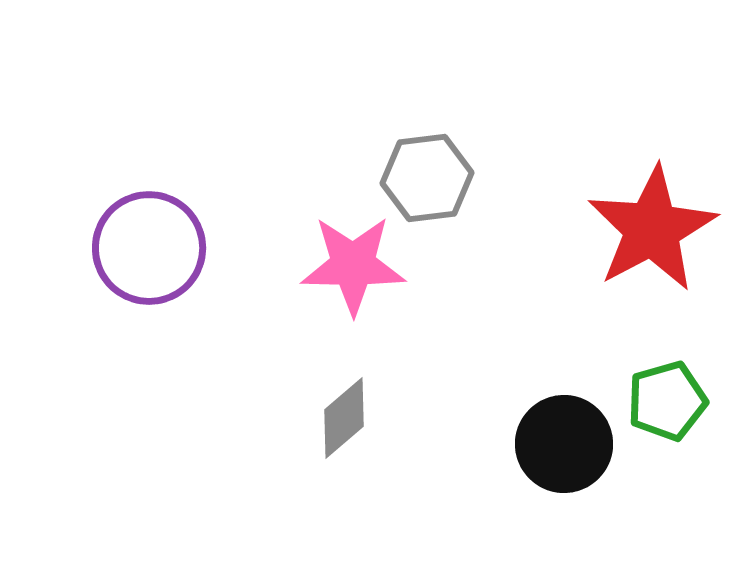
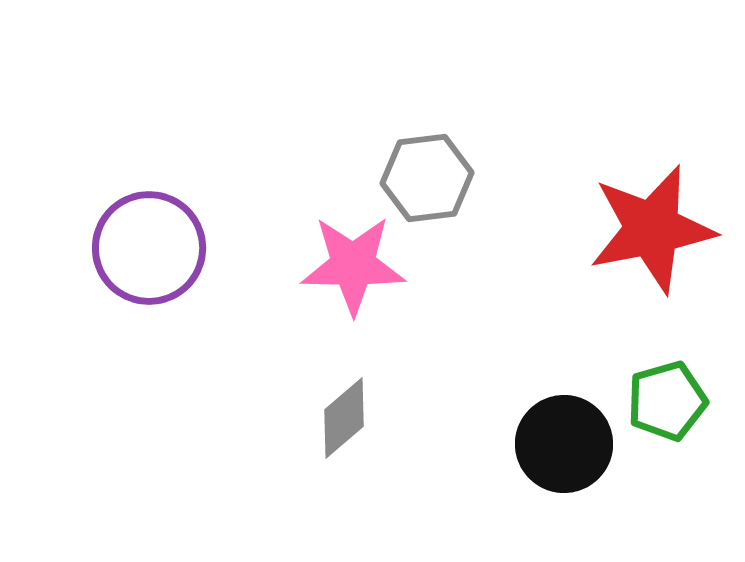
red star: rotated 17 degrees clockwise
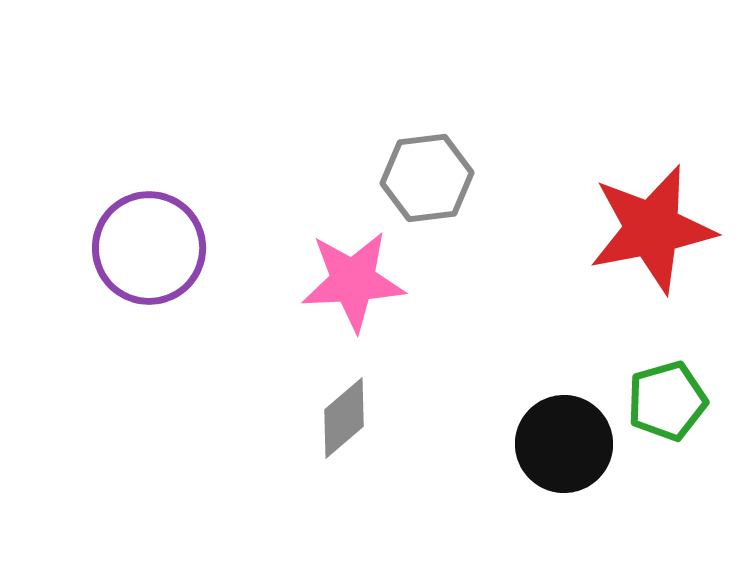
pink star: moved 16 px down; rotated 4 degrees counterclockwise
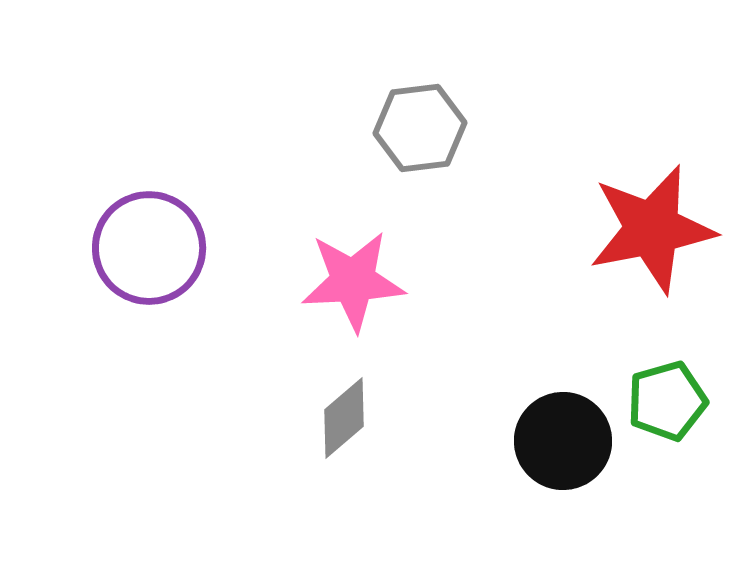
gray hexagon: moved 7 px left, 50 px up
black circle: moved 1 px left, 3 px up
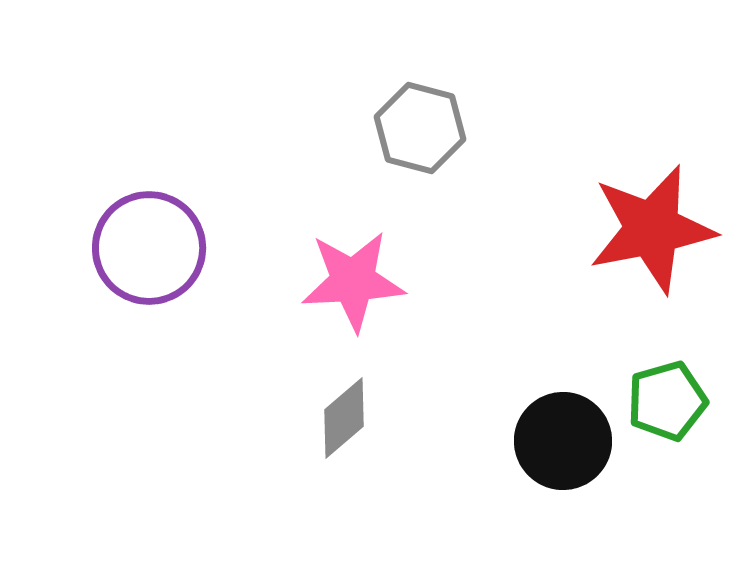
gray hexagon: rotated 22 degrees clockwise
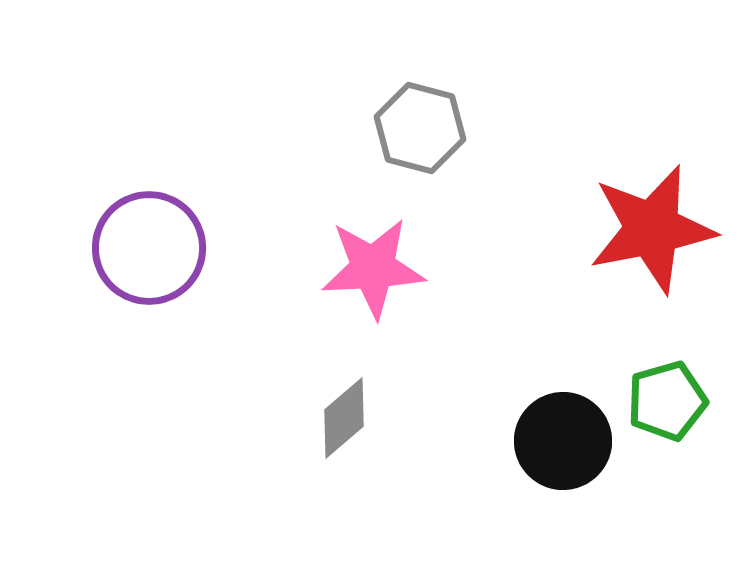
pink star: moved 20 px right, 13 px up
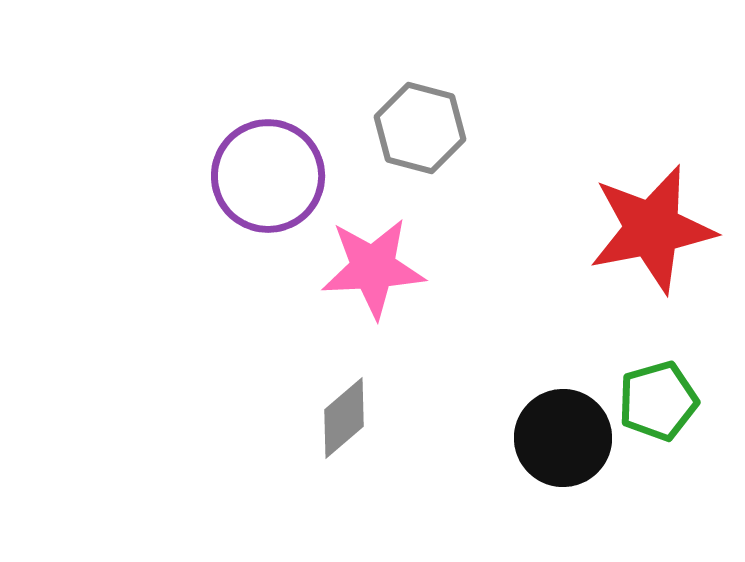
purple circle: moved 119 px right, 72 px up
green pentagon: moved 9 px left
black circle: moved 3 px up
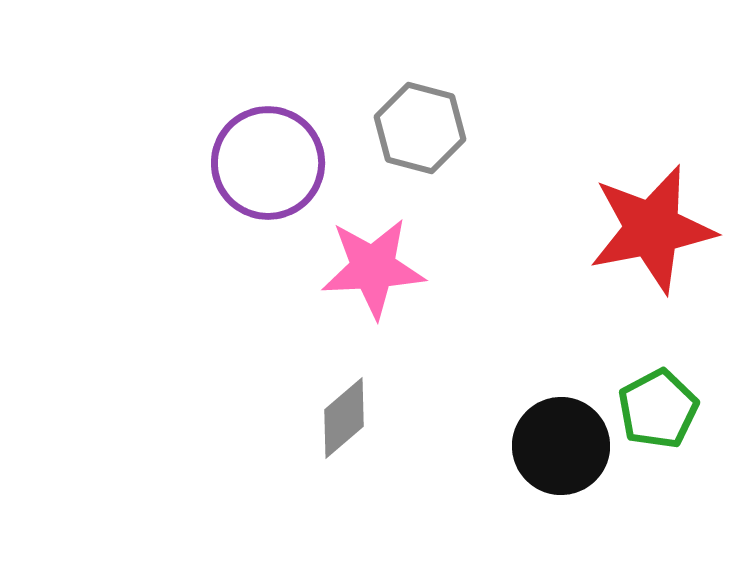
purple circle: moved 13 px up
green pentagon: moved 8 px down; rotated 12 degrees counterclockwise
black circle: moved 2 px left, 8 px down
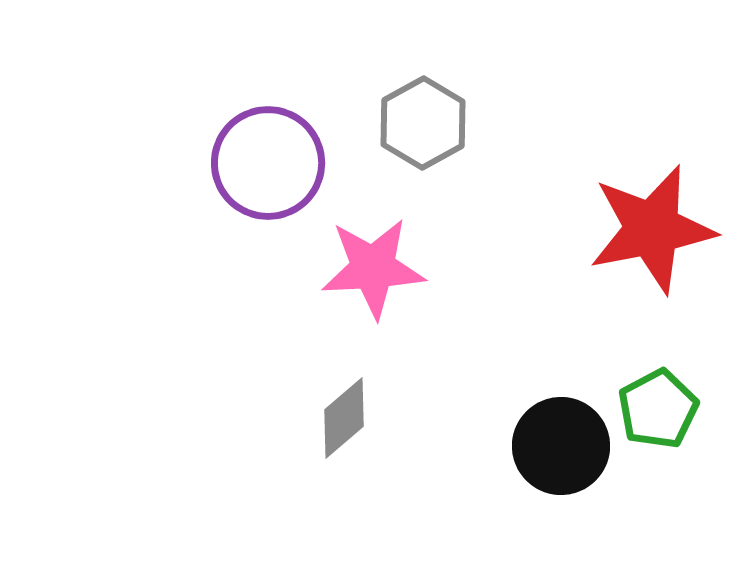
gray hexagon: moved 3 px right, 5 px up; rotated 16 degrees clockwise
